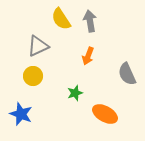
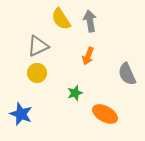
yellow circle: moved 4 px right, 3 px up
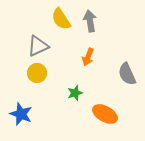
orange arrow: moved 1 px down
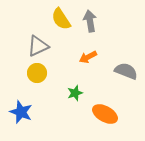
orange arrow: rotated 42 degrees clockwise
gray semicircle: moved 1 px left, 3 px up; rotated 135 degrees clockwise
blue star: moved 2 px up
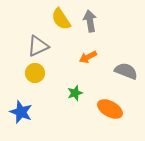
yellow circle: moved 2 px left
orange ellipse: moved 5 px right, 5 px up
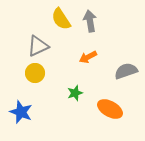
gray semicircle: rotated 40 degrees counterclockwise
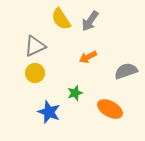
gray arrow: rotated 135 degrees counterclockwise
gray triangle: moved 3 px left
blue star: moved 28 px right
